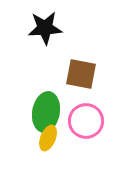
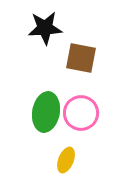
brown square: moved 16 px up
pink circle: moved 5 px left, 8 px up
yellow ellipse: moved 18 px right, 22 px down
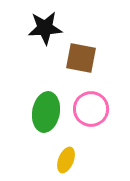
pink circle: moved 10 px right, 4 px up
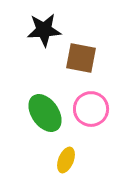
black star: moved 1 px left, 2 px down
green ellipse: moved 1 px left, 1 px down; rotated 45 degrees counterclockwise
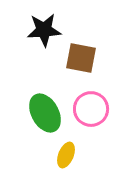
green ellipse: rotated 6 degrees clockwise
yellow ellipse: moved 5 px up
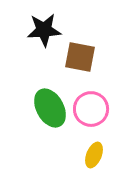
brown square: moved 1 px left, 1 px up
green ellipse: moved 5 px right, 5 px up
yellow ellipse: moved 28 px right
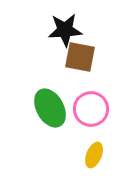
black star: moved 21 px right
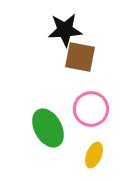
green ellipse: moved 2 px left, 20 px down
